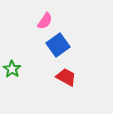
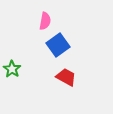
pink semicircle: rotated 24 degrees counterclockwise
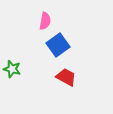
green star: rotated 18 degrees counterclockwise
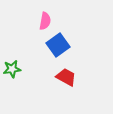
green star: rotated 24 degrees counterclockwise
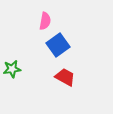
red trapezoid: moved 1 px left
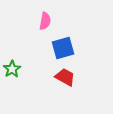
blue square: moved 5 px right, 3 px down; rotated 20 degrees clockwise
green star: rotated 24 degrees counterclockwise
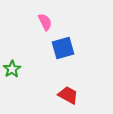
pink semicircle: moved 1 px down; rotated 36 degrees counterclockwise
red trapezoid: moved 3 px right, 18 px down
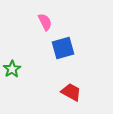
red trapezoid: moved 3 px right, 3 px up
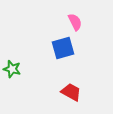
pink semicircle: moved 30 px right
green star: rotated 24 degrees counterclockwise
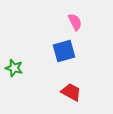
blue square: moved 1 px right, 3 px down
green star: moved 2 px right, 1 px up
